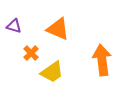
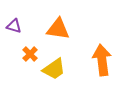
orange triangle: rotated 15 degrees counterclockwise
orange cross: moved 1 px left, 1 px down
yellow trapezoid: moved 2 px right, 3 px up
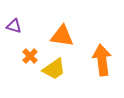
orange triangle: moved 4 px right, 7 px down
orange cross: moved 2 px down
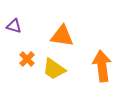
orange cross: moved 3 px left, 3 px down
orange arrow: moved 6 px down
yellow trapezoid: rotated 70 degrees clockwise
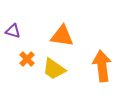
purple triangle: moved 1 px left, 5 px down
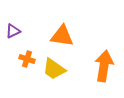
purple triangle: rotated 42 degrees counterclockwise
orange cross: rotated 28 degrees counterclockwise
orange arrow: moved 2 px right; rotated 16 degrees clockwise
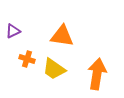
orange arrow: moved 7 px left, 8 px down
